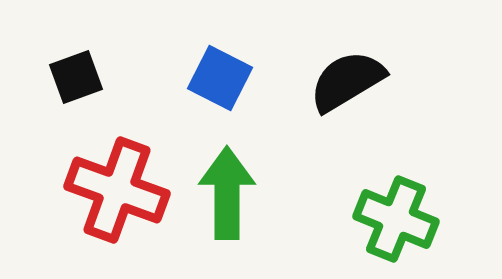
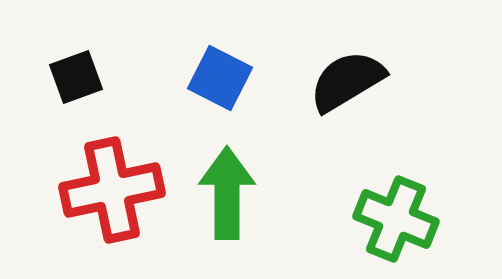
red cross: moved 5 px left; rotated 32 degrees counterclockwise
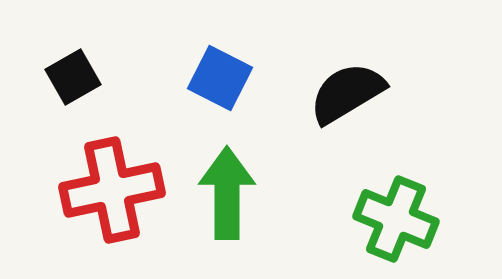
black square: moved 3 px left; rotated 10 degrees counterclockwise
black semicircle: moved 12 px down
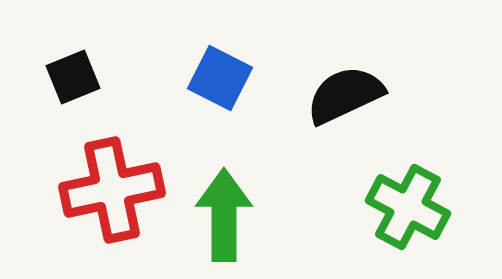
black square: rotated 8 degrees clockwise
black semicircle: moved 2 px left, 2 px down; rotated 6 degrees clockwise
green arrow: moved 3 px left, 22 px down
green cross: moved 12 px right, 12 px up; rotated 6 degrees clockwise
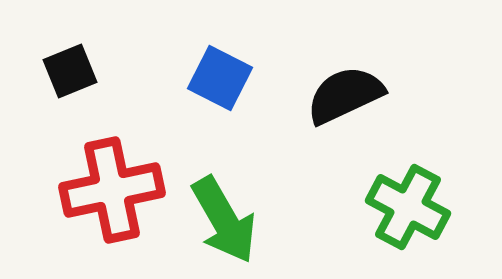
black square: moved 3 px left, 6 px up
green arrow: moved 5 px down; rotated 150 degrees clockwise
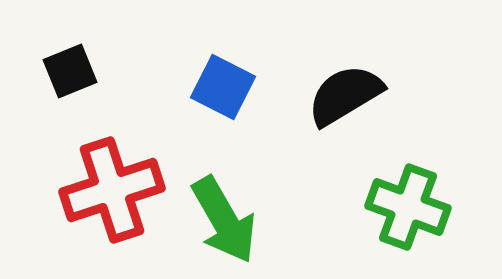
blue square: moved 3 px right, 9 px down
black semicircle: rotated 6 degrees counterclockwise
red cross: rotated 6 degrees counterclockwise
green cross: rotated 8 degrees counterclockwise
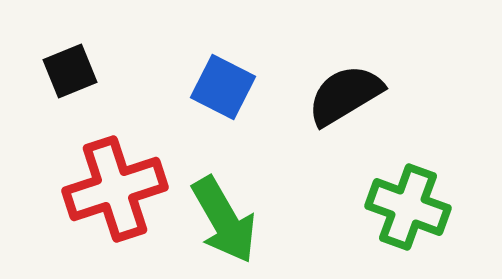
red cross: moved 3 px right, 1 px up
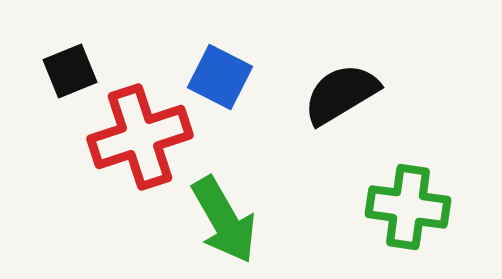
blue square: moved 3 px left, 10 px up
black semicircle: moved 4 px left, 1 px up
red cross: moved 25 px right, 52 px up
green cross: rotated 12 degrees counterclockwise
